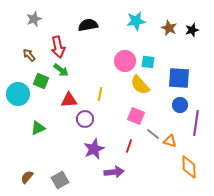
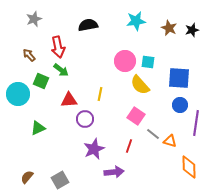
pink square: rotated 12 degrees clockwise
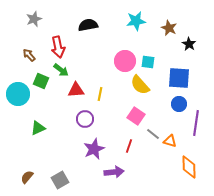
black star: moved 3 px left, 14 px down; rotated 24 degrees counterclockwise
red triangle: moved 7 px right, 10 px up
blue circle: moved 1 px left, 1 px up
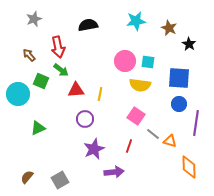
yellow semicircle: rotated 40 degrees counterclockwise
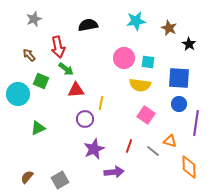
pink circle: moved 1 px left, 3 px up
green arrow: moved 5 px right, 1 px up
yellow line: moved 1 px right, 9 px down
pink square: moved 10 px right, 1 px up
gray line: moved 17 px down
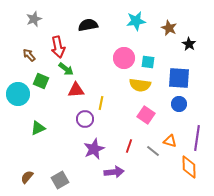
purple line: moved 1 px right, 15 px down
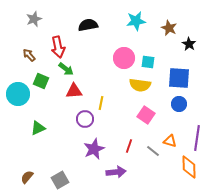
red triangle: moved 2 px left, 1 px down
purple arrow: moved 2 px right
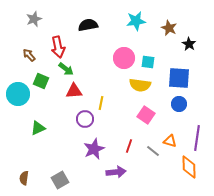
brown semicircle: moved 3 px left, 1 px down; rotated 32 degrees counterclockwise
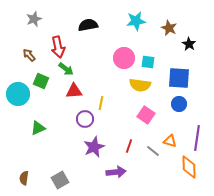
purple star: moved 2 px up
